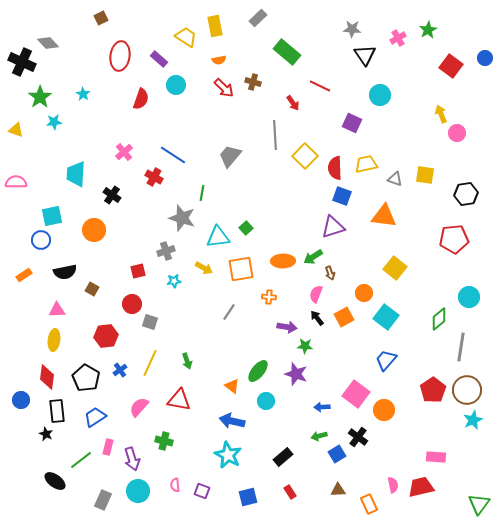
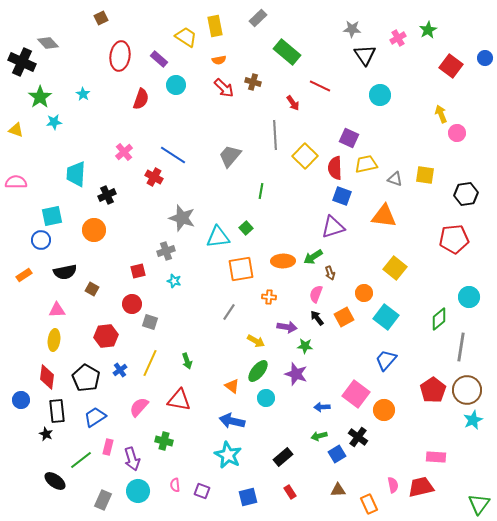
purple square at (352, 123): moved 3 px left, 15 px down
green line at (202, 193): moved 59 px right, 2 px up
black cross at (112, 195): moved 5 px left; rotated 30 degrees clockwise
yellow arrow at (204, 268): moved 52 px right, 73 px down
cyan star at (174, 281): rotated 24 degrees clockwise
cyan circle at (266, 401): moved 3 px up
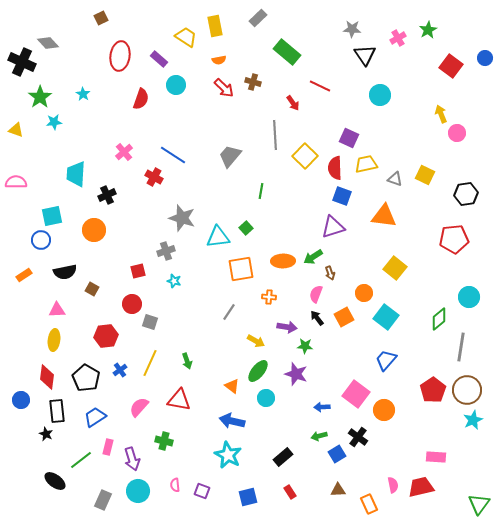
yellow square at (425, 175): rotated 18 degrees clockwise
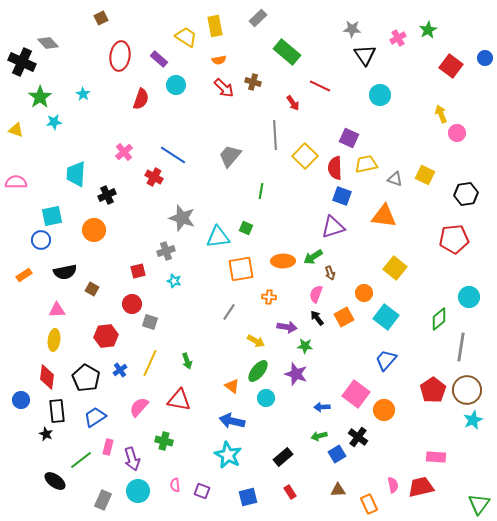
green square at (246, 228): rotated 24 degrees counterclockwise
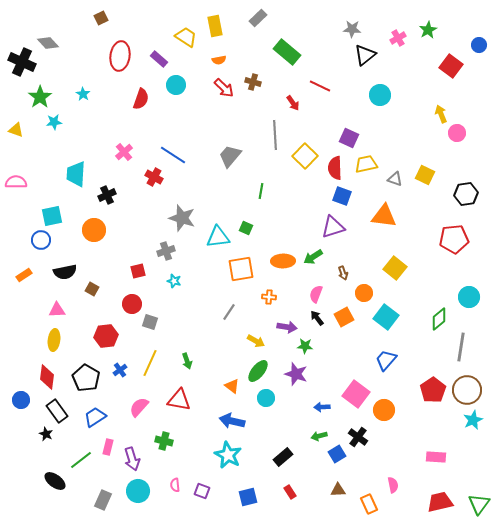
black triangle at (365, 55): rotated 25 degrees clockwise
blue circle at (485, 58): moved 6 px left, 13 px up
brown arrow at (330, 273): moved 13 px right
black rectangle at (57, 411): rotated 30 degrees counterclockwise
red trapezoid at (421, 487): moved 19 px right, 15 px down
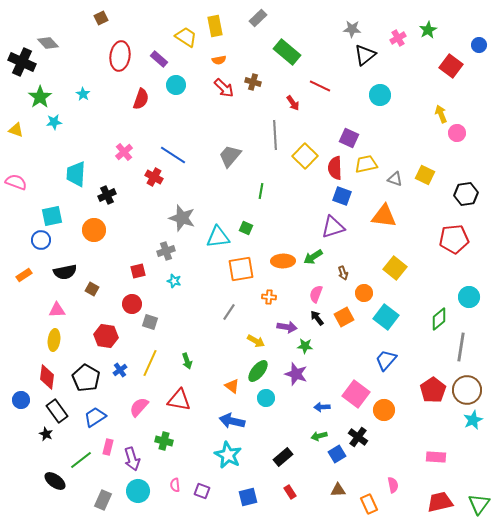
pink semicircle at (16, 182): rotated 20 degrees clockwise
red hexagon at (106, 336): rotated 15 degrees clockwise
